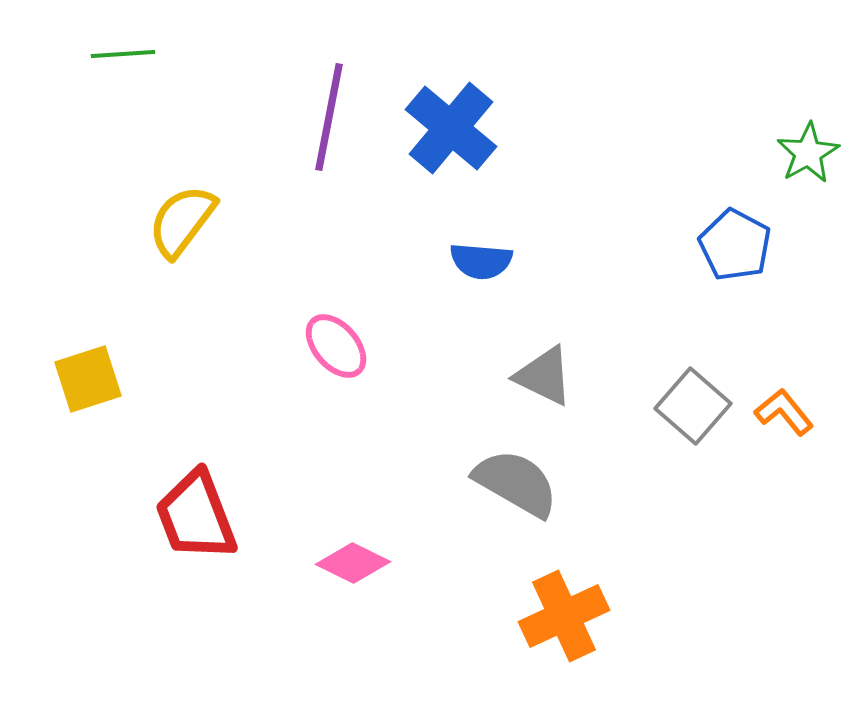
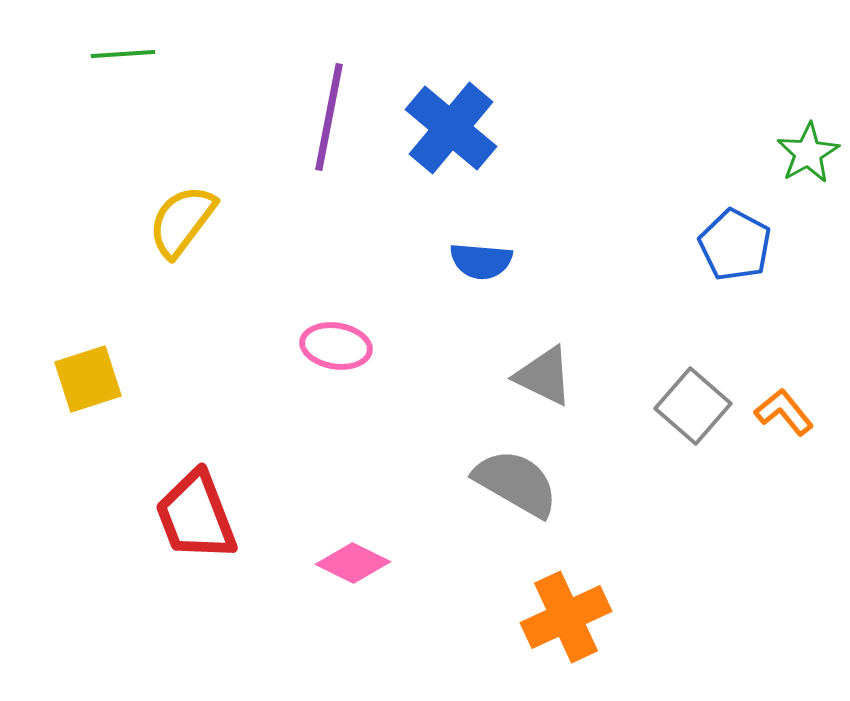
pink ellipse: rotated 40 degrees counterclockwise
orange cross: moved 2 px right, 1 px down
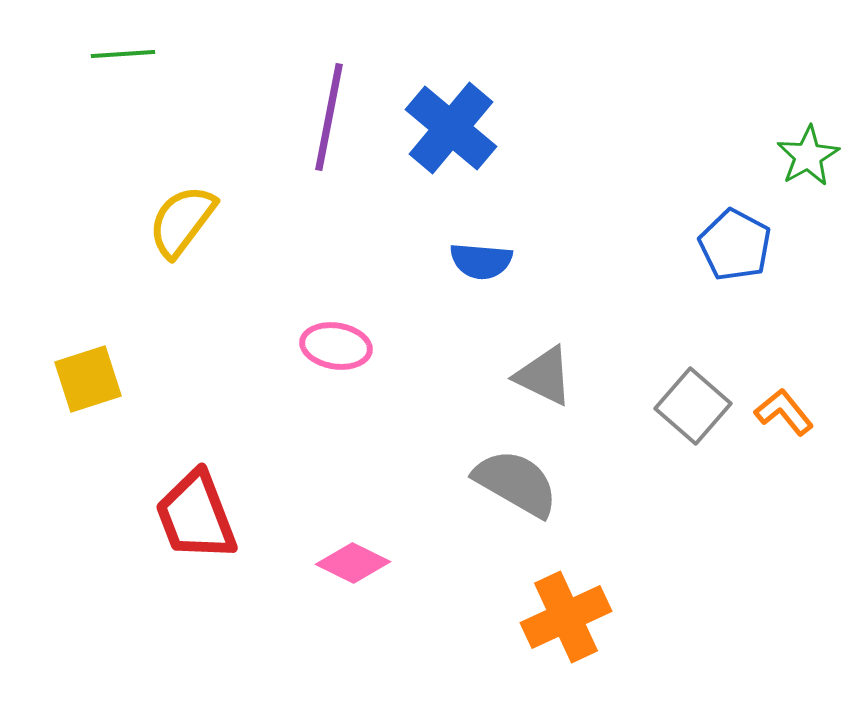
green star: moved 3 px down
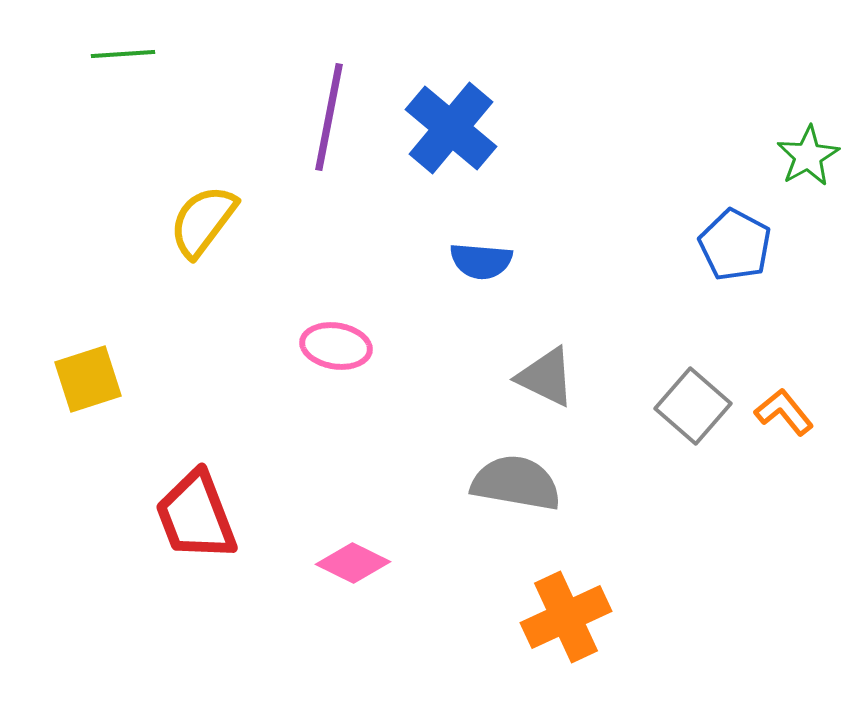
yellow semicircle: moved 21 px right
gray triangle: moved 2 px right, 1 px down
gray semicircle: rotated 20 degrees counterclockwise
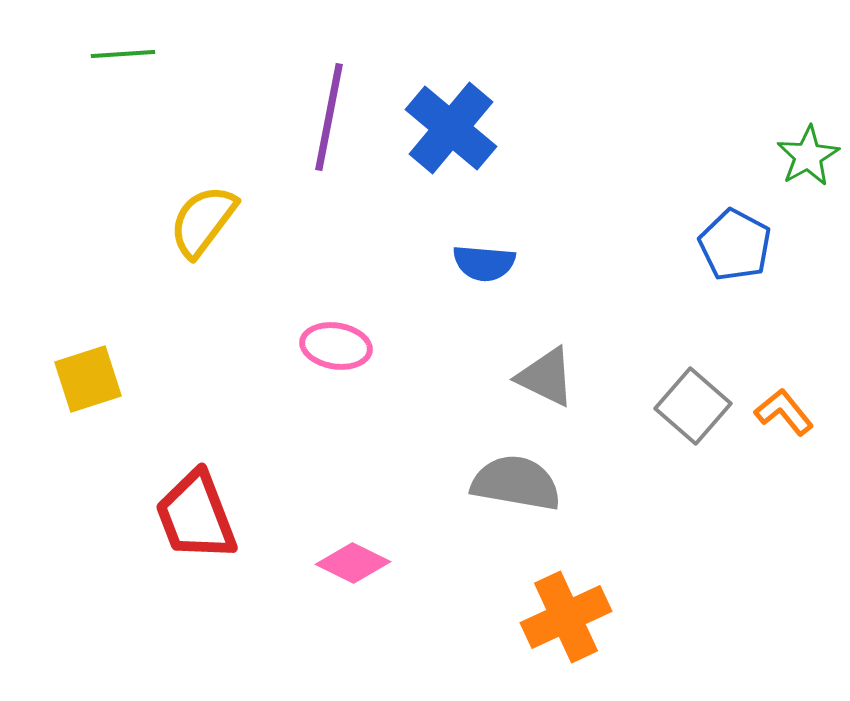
blue semicircle: moved 3 px right, 2 px down
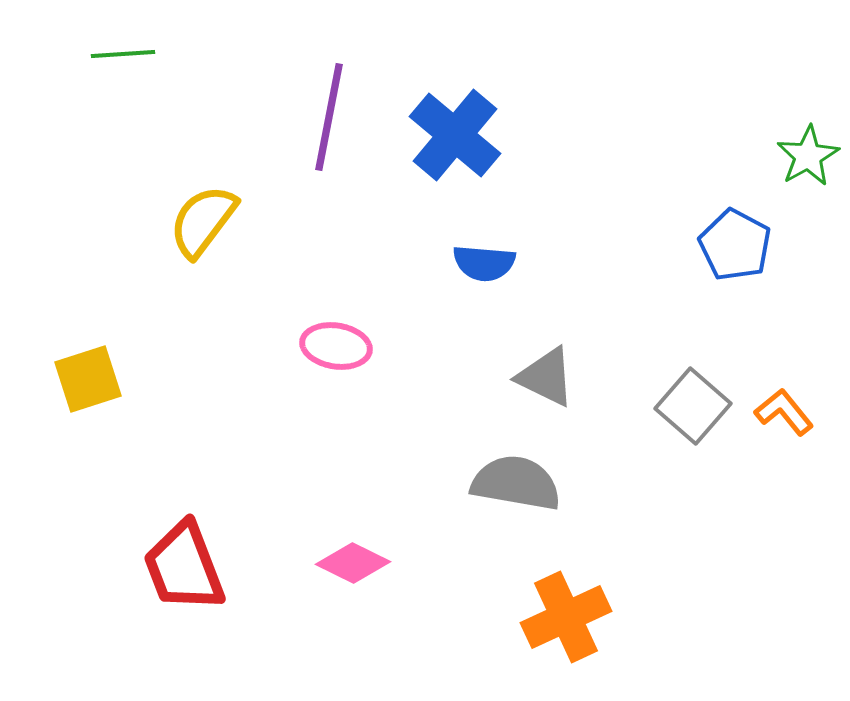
blue cross: moved 4 px right, 7 px down
red trapezoid: moved 12 px left, 51 px down
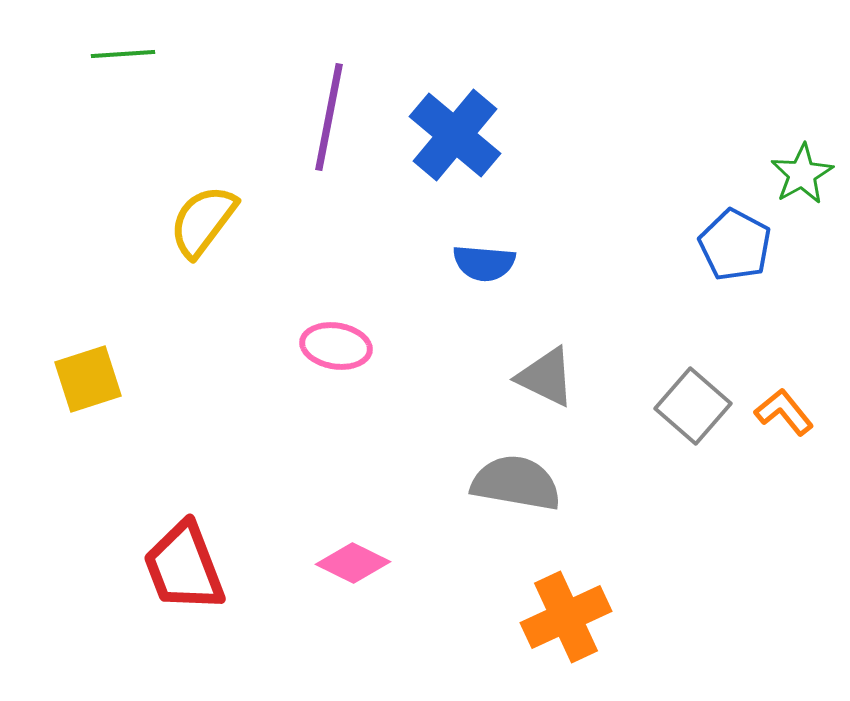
green star: moved 6 px left, 18 px down
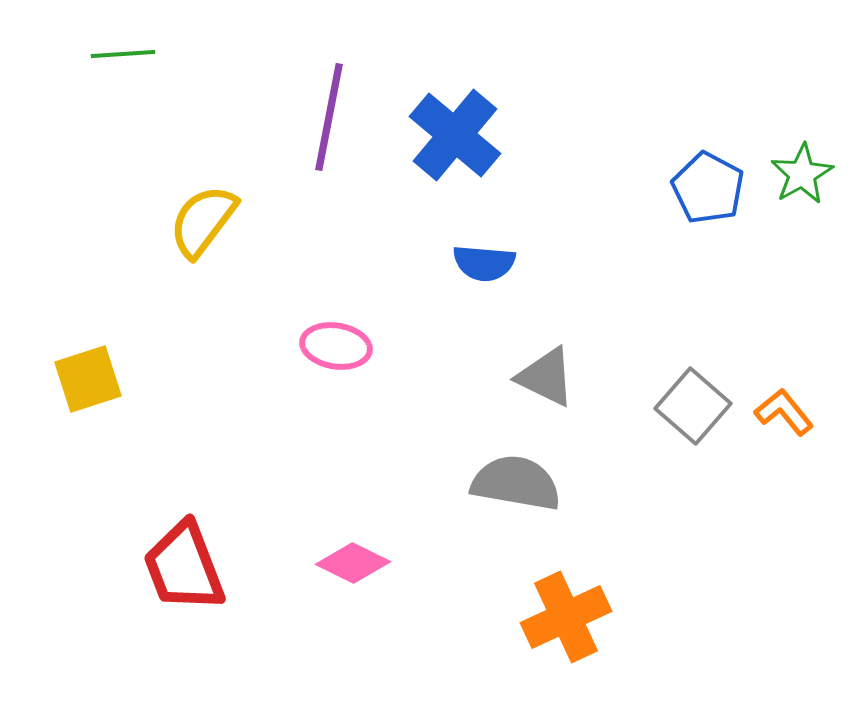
blue pentagon: moved 27 px left, 57 px up
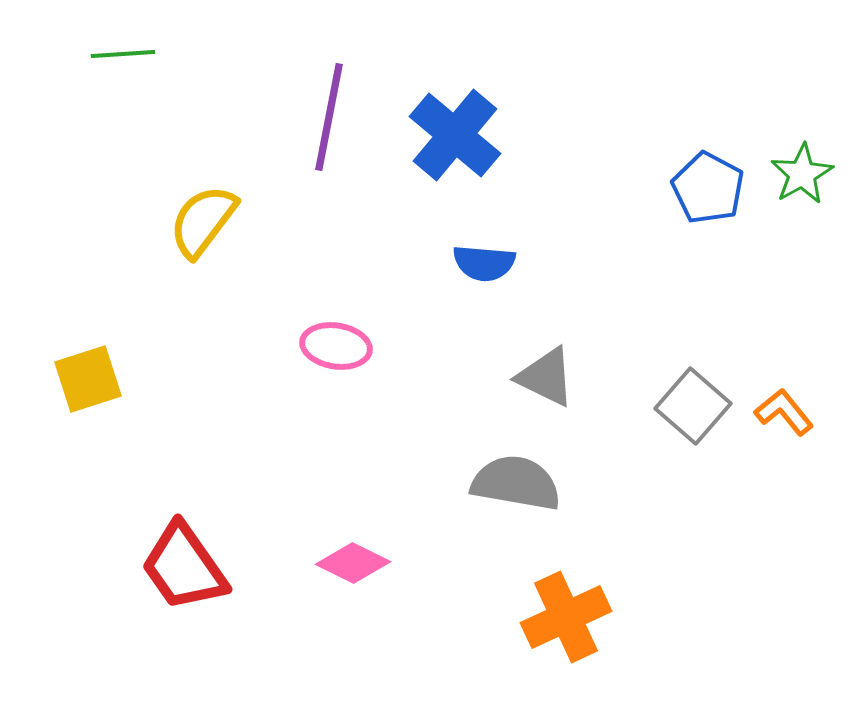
red trapezoid: rotated 14 degrees counterclockwise
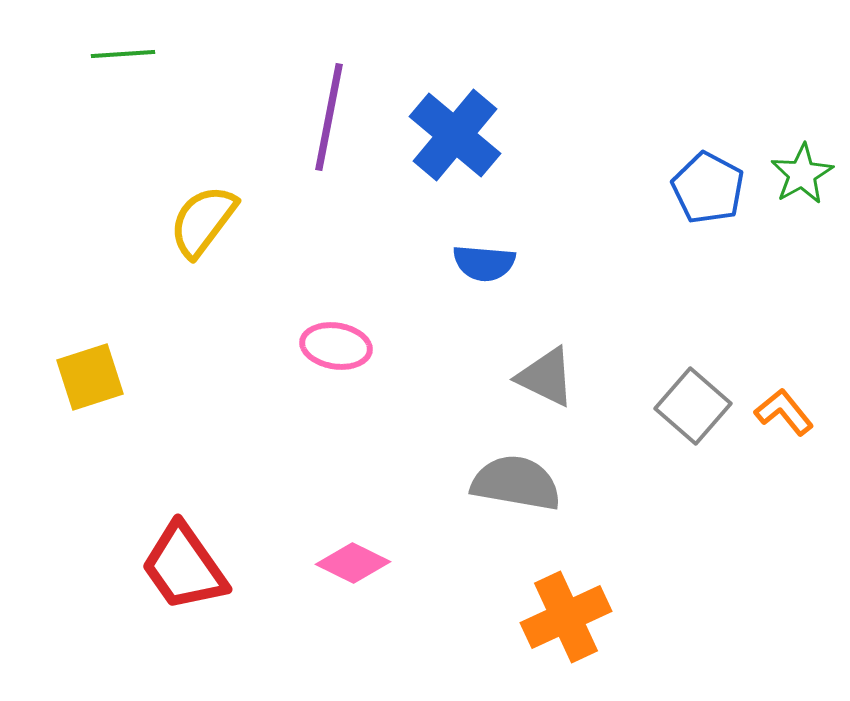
yellow square: moved 2 px right, 2 px up
